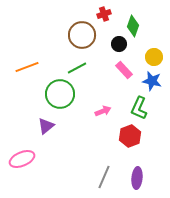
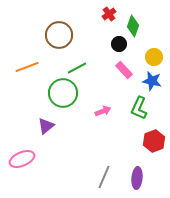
red cross: moved 5 px right; rotated 16 degrees counterclockwise
brown circle: moved 23 px left
green circle: moved 3 px right, 1 px up
red hexagon: moved 24 px right, 5 px down
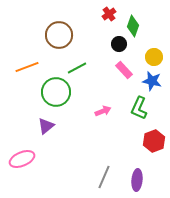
green circle: moved 7 px left, 1 px up
purple ellipse: moved 2 px down
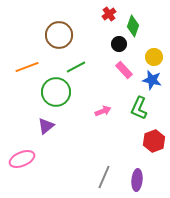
green line: moved 1 px left, 1 px up
blue star: moved 1 px up
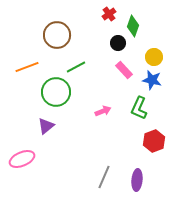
brown circle: moved 2 px left
black circle: moved 1 px left, 1 px up
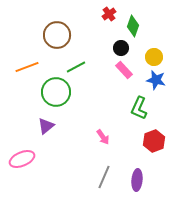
black circle: moved 3 px right, 5 px down
blue star: moved 4 px right
pink arrow: moved 26 px down; rotated 77 degrees clockwise
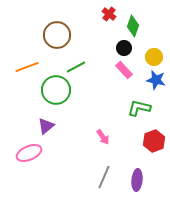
red cross: rotated 16 degrees counterclockwise
black circle: moved 3 px right
green circle: moved 2 px up
green L-shape: rotated 80 degrees clockwise
pink ellipse: moved 7 px right, 6 px up
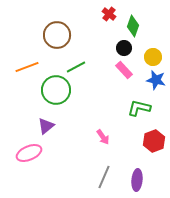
yellow circle: moved 1 px left
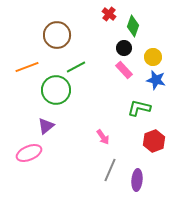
gray line: moved 6 px right, 7 px up
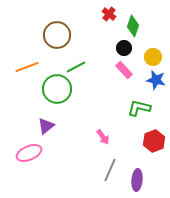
green circle: moved 1 px right, 1 px up
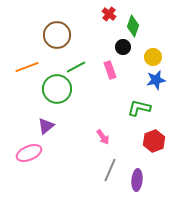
black circle: moved 1 px left, 1 px up
pink rectangle: moved 14 px left; rotated 24 degrees clockwise
blue star: rotated 24 degrees counterclockwise
